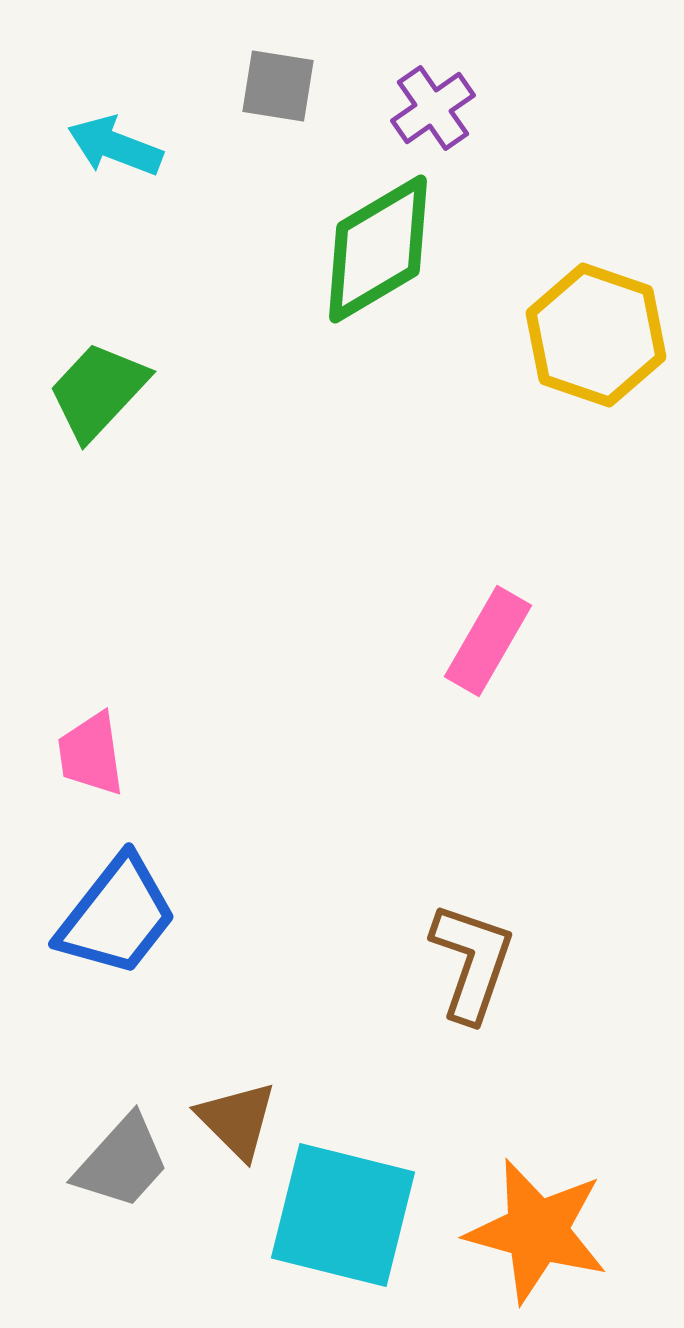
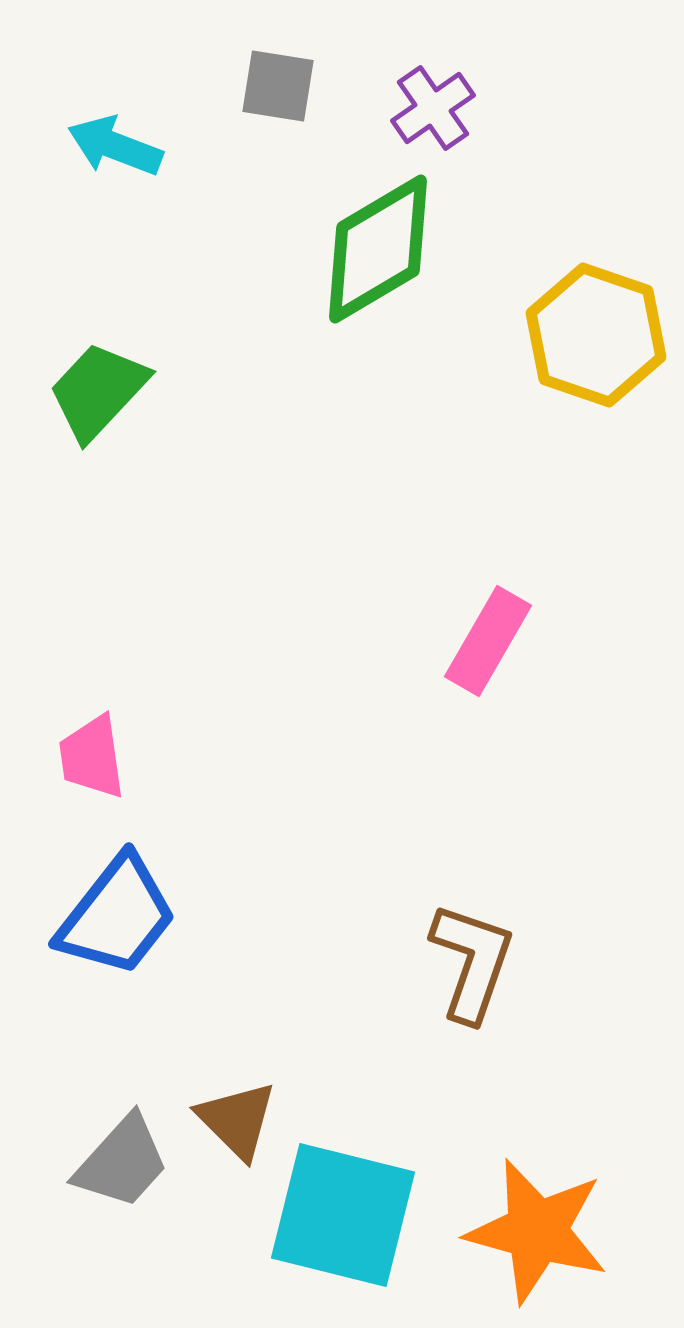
pink trapezoid: moved 1 px right, 3 px down
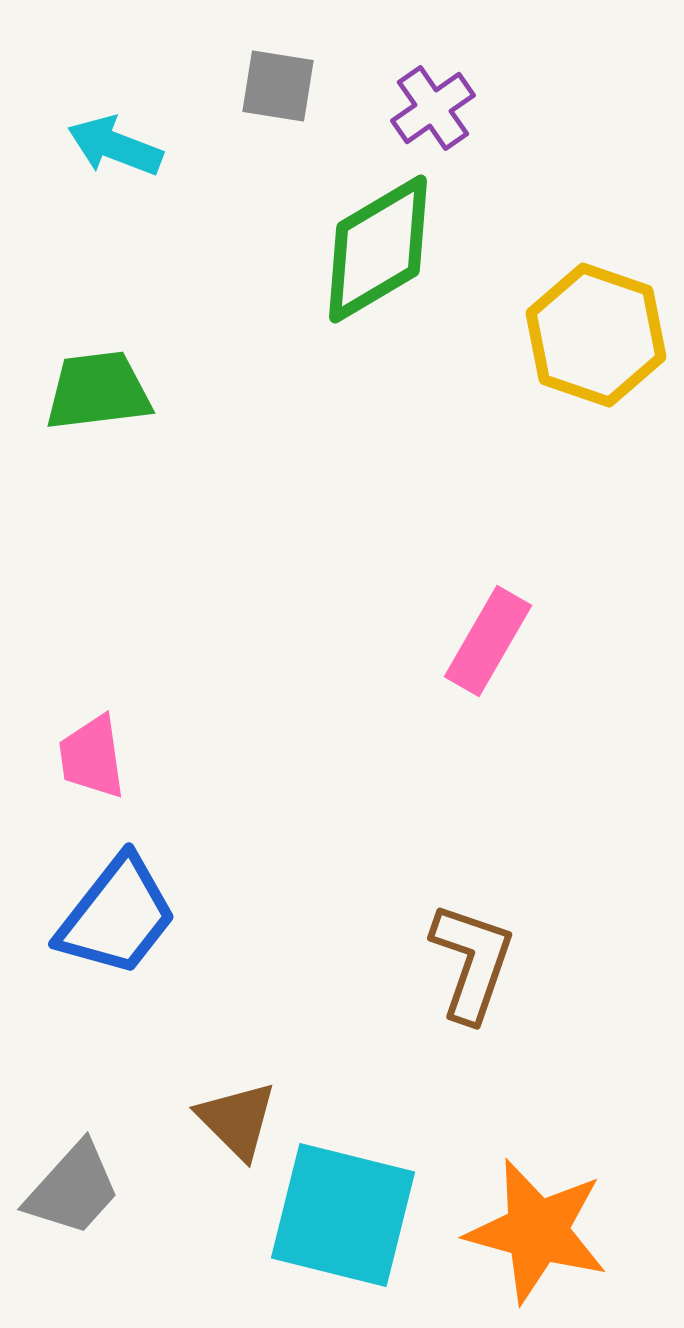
green trapezoid: rotated 40 degrees clockwise
gray trapezoid: moved 49 px left, 27 px down
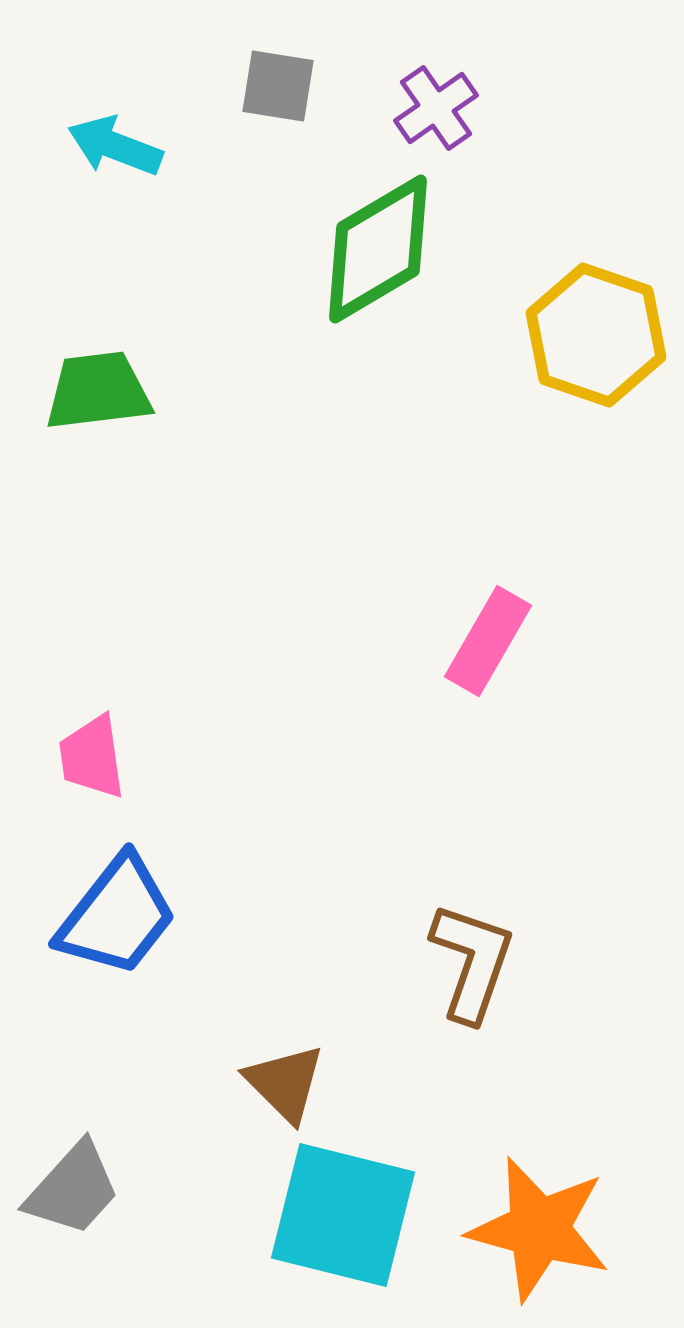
purple cross: moved 3 px right
brown triangle: moved 48 px right, 37 px up
orange star: moved 2 px right, 2 px up
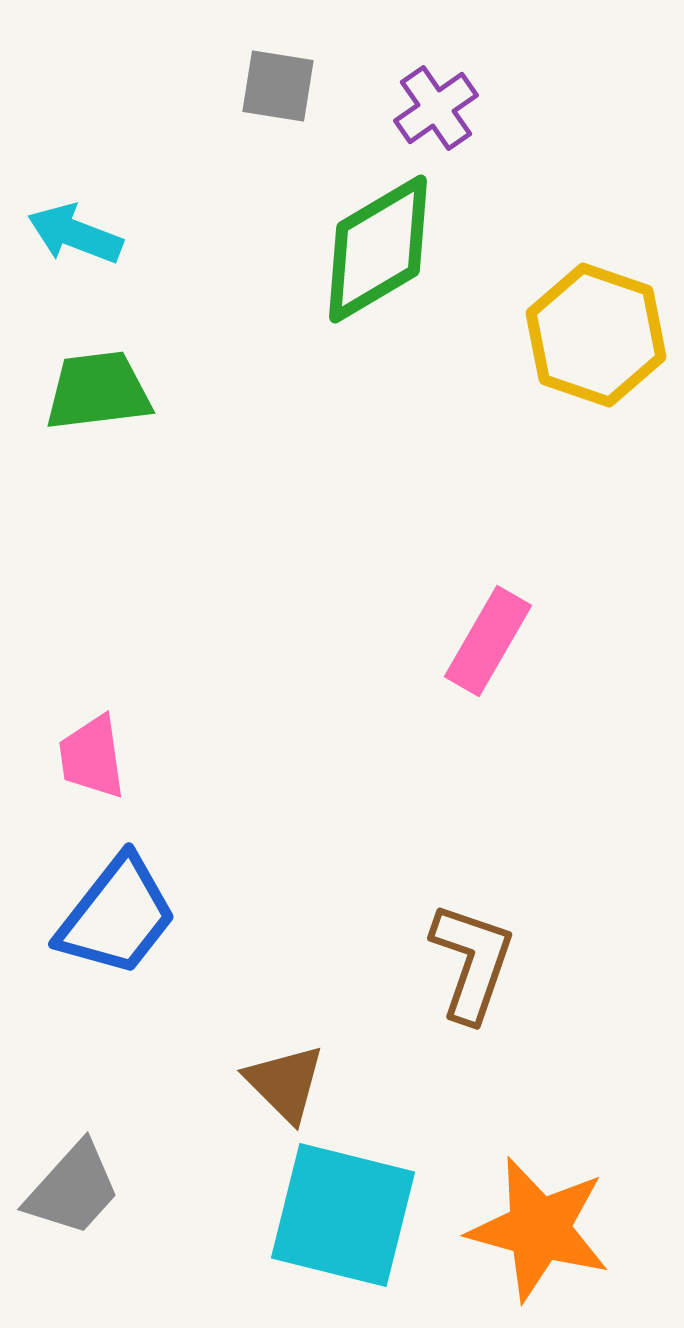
cyan arrow: moved 40 px left, 88 px down
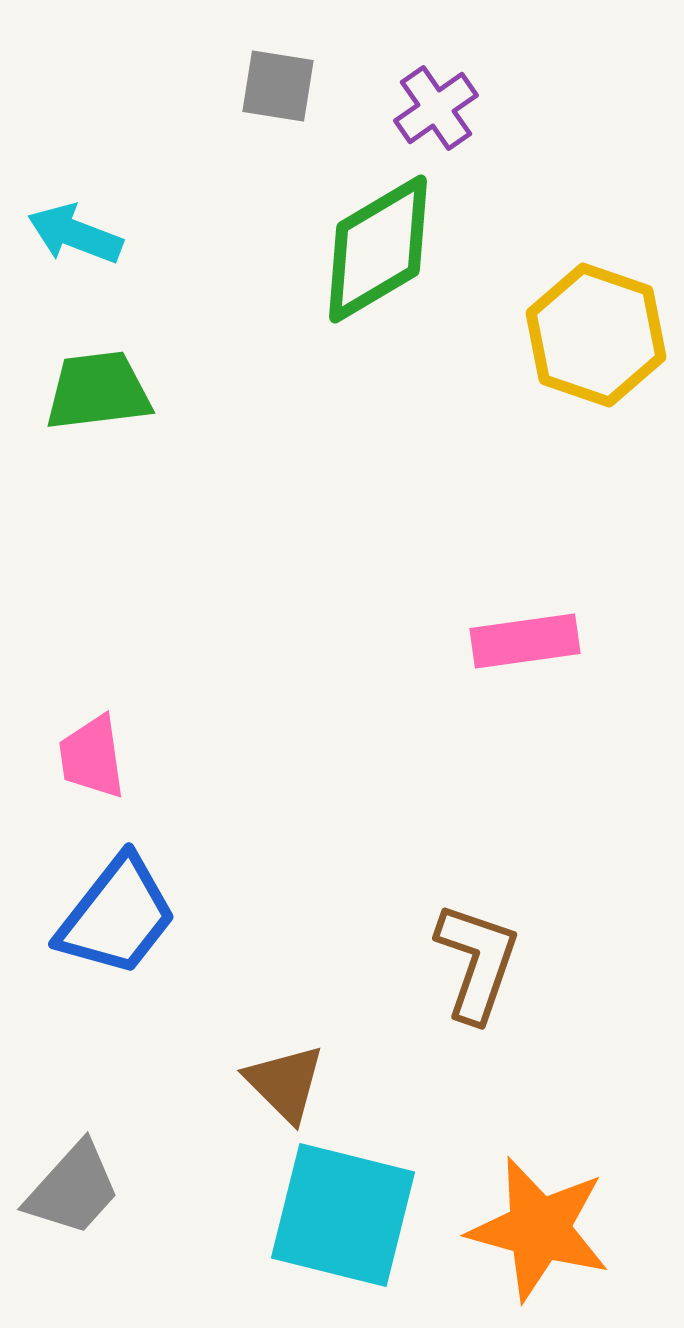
pink rectangle: moved 37 px right; rotated 52 degrees clockwise
brown L-shape: moved 5 px right
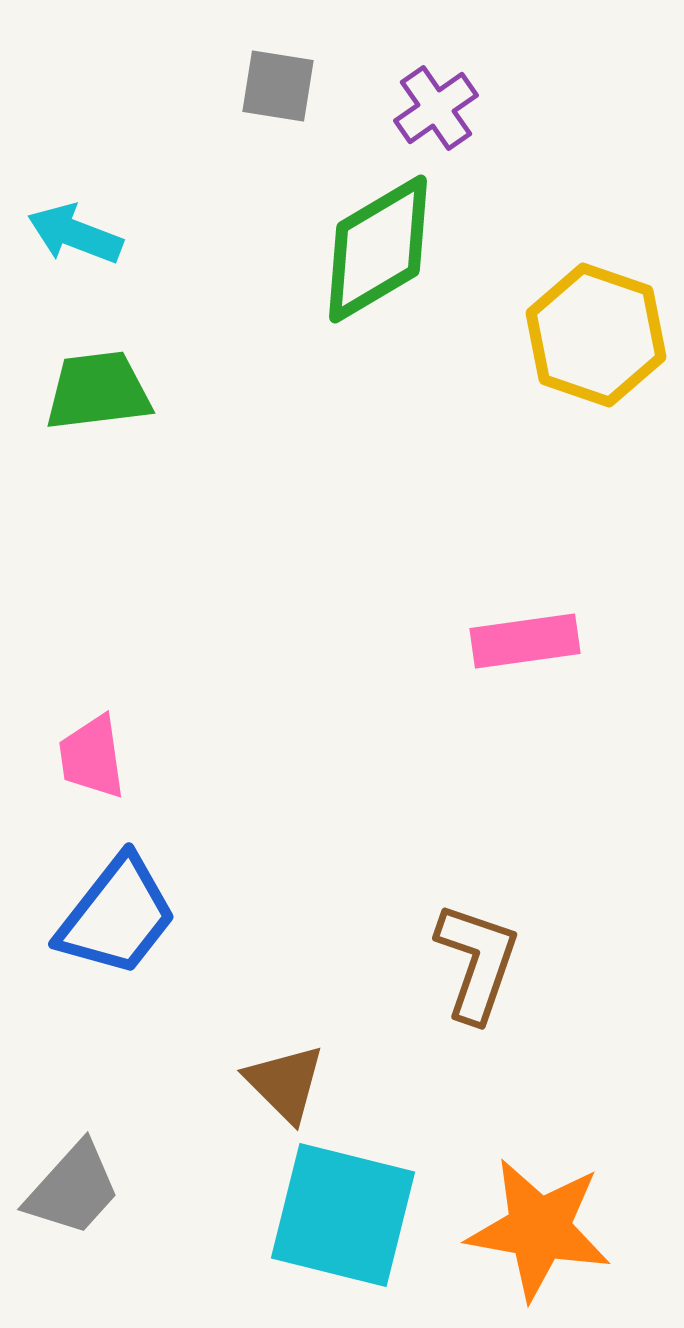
orange star: rotated 5 degrees counterclockwise
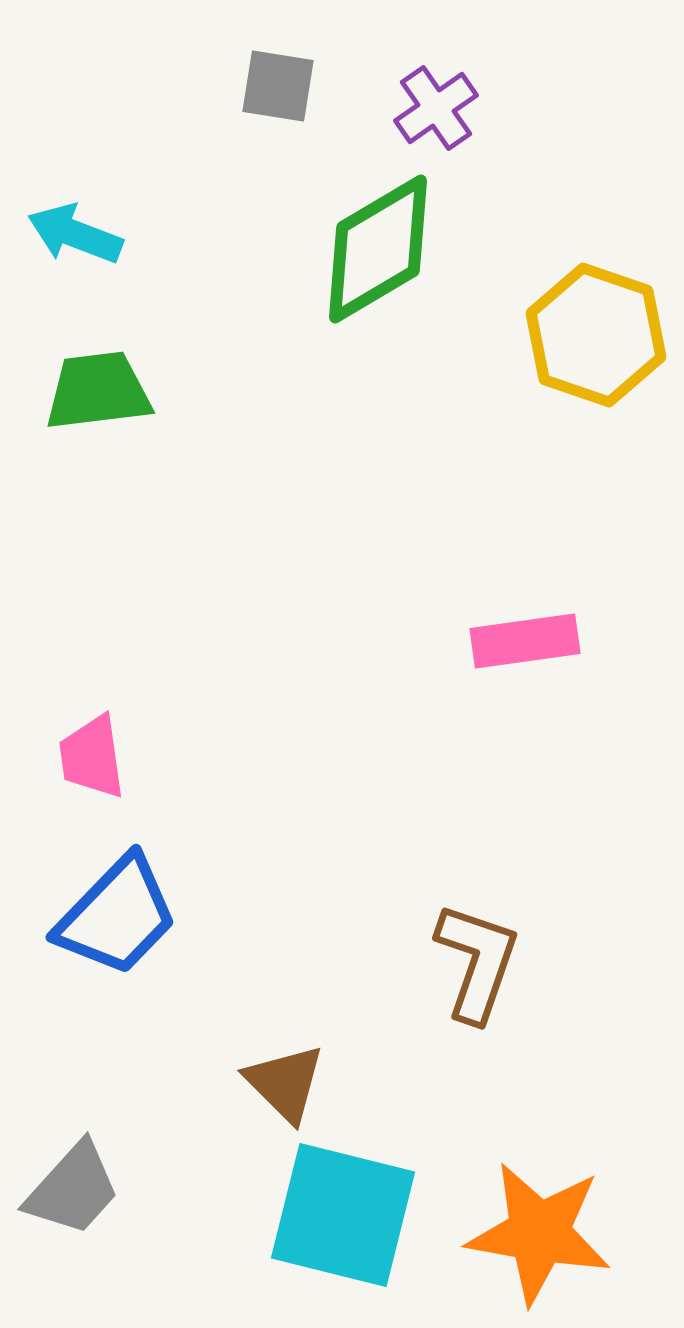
blue trapezoid: rotated 6 degrees clockwise
orange star: moved 4 px down
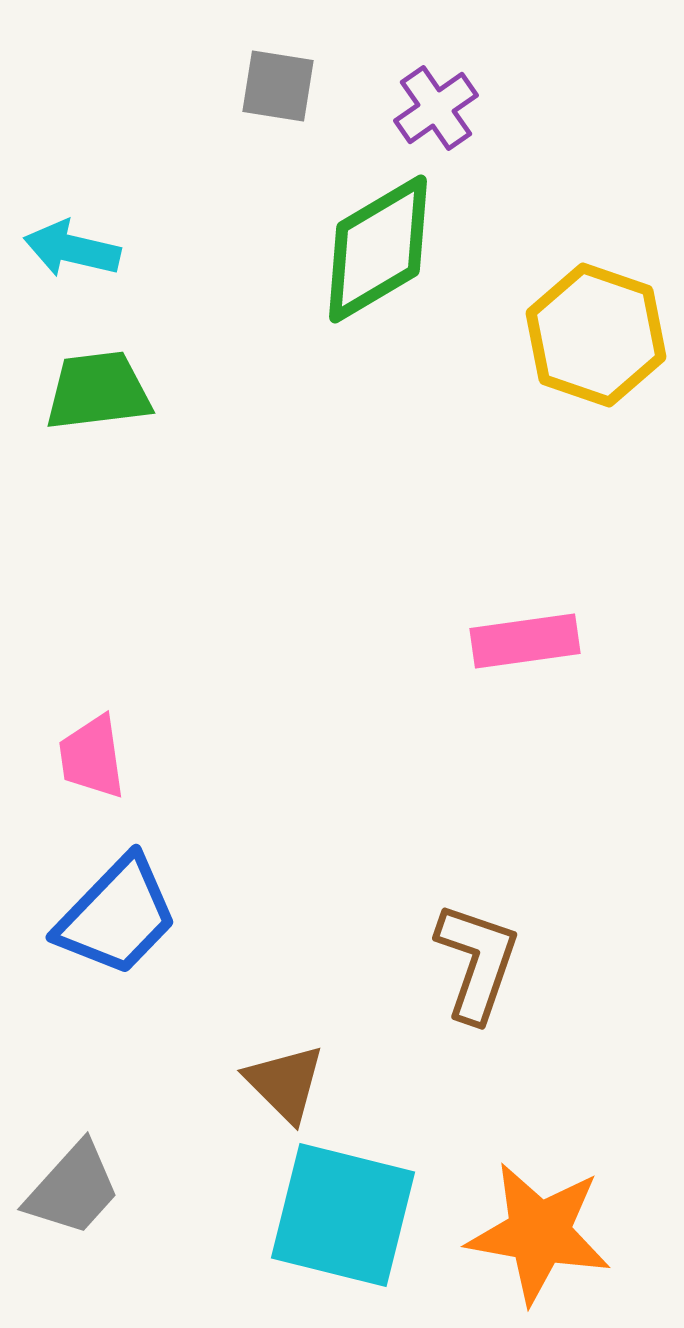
cyan arrow: moved 3 px left, 15 px down; rotated 8 degrees counterclockwise
